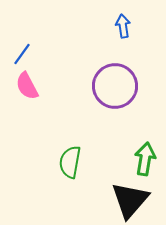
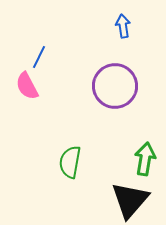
blue line: moved 17 px right, 3 px down; rotated 10 degrees counterclockwise
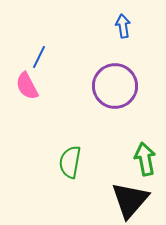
green arrow: rotated 20 degrees counterclockwise
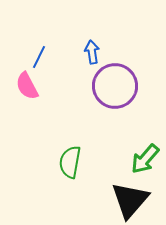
blue arrow: moved 31 px left, 26 px down
green arrow: rotated 128 degrees counterclockwise
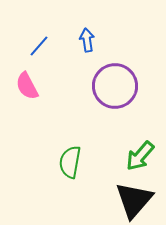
blue arrow: moved 5 px left, 12 px up
blue line: moved 11 px up; rotated 15 degrees clockwise
green arrow: moved 5 px left, 3 px up
black triangle: moved 4 px right
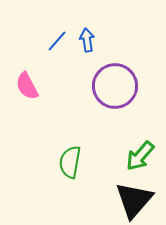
blue line: moved 18 px right, 5 px up
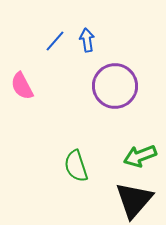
blue line: moved 2 px left
pink semicircle: moved 5 px left
green arrow: rotated 28 degrees clockwise
green semicircle: moved 6 px right, 4 px down; rotated 28 degrees counterclockwise
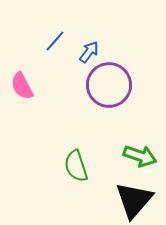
blue arrow: moved 2 px right, 12 px down; rotated 45 degrees clockwise
purple circle: moved 6 px left, 1 px up
green arrow: rotated 140 degrees counterclockwise
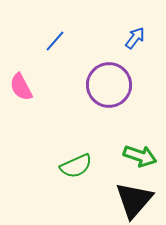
blue arrow: moved 46 px right, 14 px up
pink semicircle: moved 1 px left, 1 px down
green semicircle: rotated 96 degrees counterclockwise
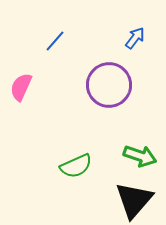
pink semicircle: rotated 52 degrees clockwise
